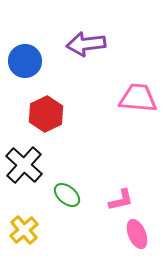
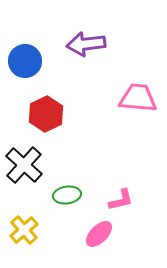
green ellipse: rotated 48 degrees counterclockwise
pink ellipse: moved 38 px left; rotated 68 degrees clockwise
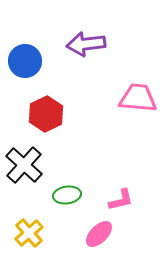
yellow cross: moved 5 px right, 3 px down
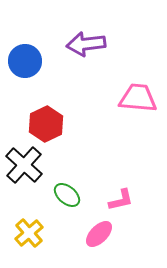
red hexagon: moved 10 px down
green ellipse: rotated 48 degrees clockwise
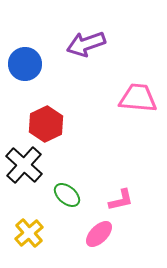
purple arrow: rotated 12 degrees counterclockwise
blue circle: moved 3 px down
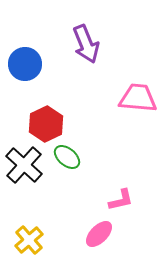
purple arrow: rotated 93 degrees counterclockwise
green ellipse: moved 38 px up
yellow cross: moved 7 px down
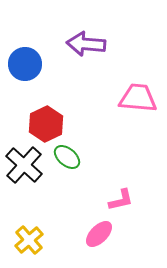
purple arrow: rotated 117 degrees clockwise
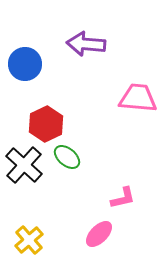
pink L-shape: moved 2 px right, 2 px up
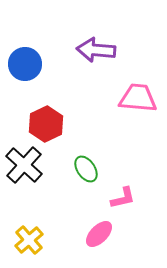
purple arrow: moved 10 px right, 6 px down
green ellipse: moved 19 px right, 12 px down; rotated 16 degrees clockwise
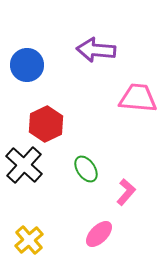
blue circle: moved 2 px right, 1 px down
pink L-shape: moved 3 px right, 6 px up; rotated 36 degrees counterclockwise
